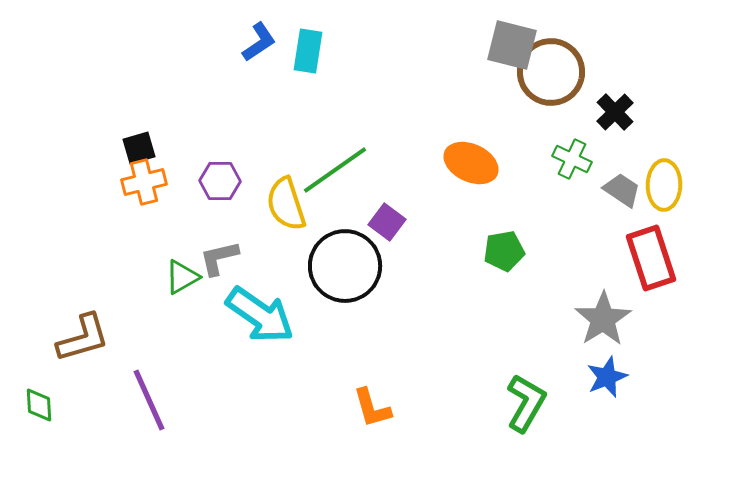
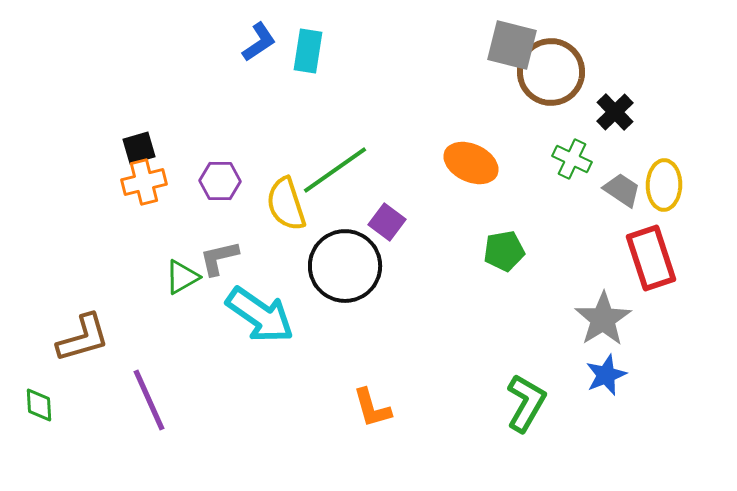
blue star: moved 1 px left, 2 px up
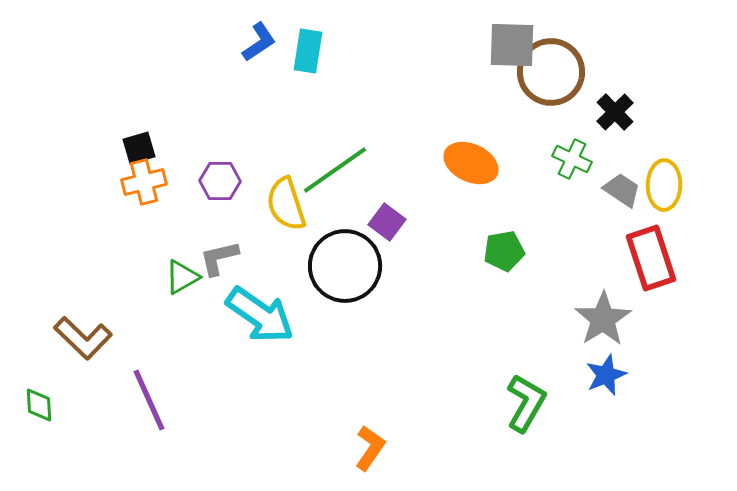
gray square: rotated 12 degrees counterclockwise
brown L-shape: rotated 60 degrees clockwise
orange L-shape: moved 2 px left, 40 px down; rotated 129 degrees counterclockwise
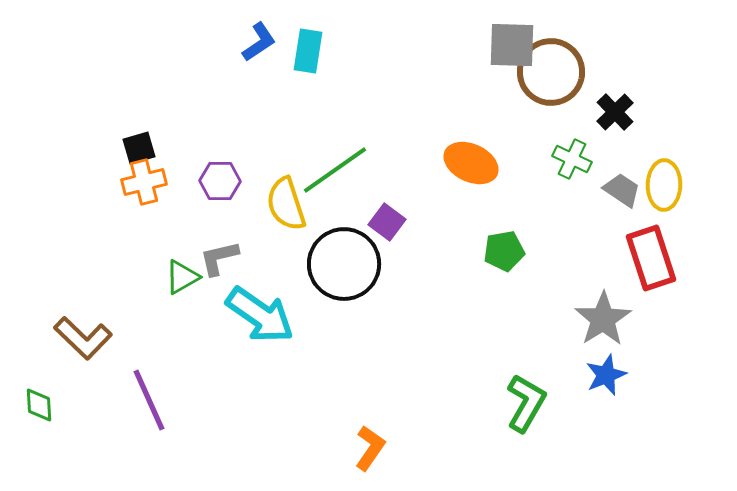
black circle: moved 1 px left, 2 px up
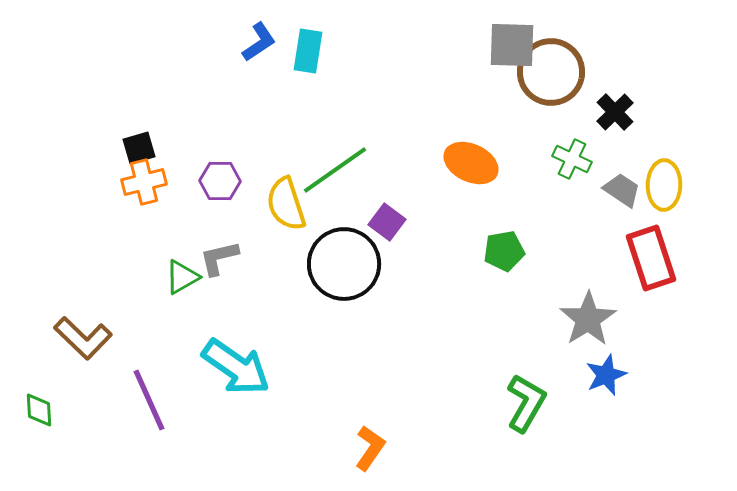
cyan arrow: moved 24 px left, 52 px down
gray star: moved 15 px left
green diamond: moved 5 px down
